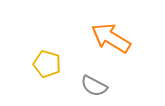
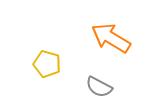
gray semicircle: moved 5 px right, 1 px down
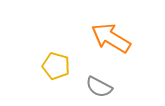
yellow pentagon: moved 9 px right, 2 px down
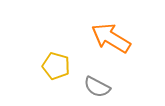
gray semicircle: moved 2 px left
